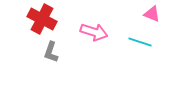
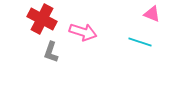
pink arrow: moved 11 px left
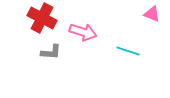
red cross: moved 1 px up
cyan line: moved 12 px left, 9 px down
gray L-shape: rotated 105 degrees counterclockwise
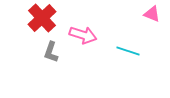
red cross: rotated 20 degrees clockwise
pink arrow: moved 3 px down
gray L-shape: rotated 105 degrees clockwise
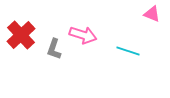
red cross: moved 21 px left, 17 px down
gray L-shape: moved 3 px right, 3 px up
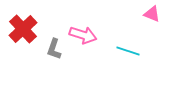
red cross: moved 2 px right, 6 px up
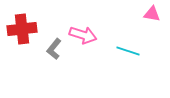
pink triangle: rotated 12 degrees counterclockwise
red cross: moved 1 px left; rotated 36 degrees clockwise
gray L-shape: rotated 20 degrees clockwise
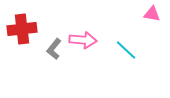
pink arrow: moved 5 px down; rotated 12 degrees counterclockwise
cyan line: moved 2 px left, 1 px up; rotated 25 degrees clockwise
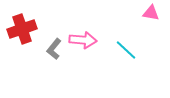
pink triangle: moved 1 px left, 1 px up
red cross: rotated 12 degrees counterclockwise
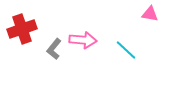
pink triangle: moved 1 px left, 1 px down
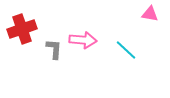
gray L-shape: rotated 145 degrees clockwise
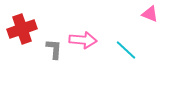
pink triangle: rotated 12 degrees clockwise
